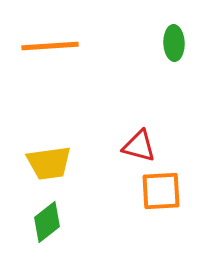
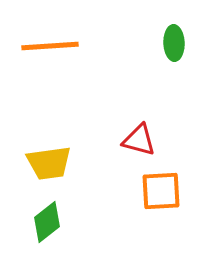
red triangle: moved 6 px up
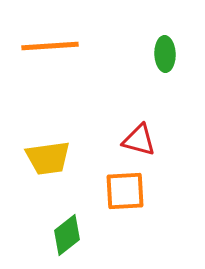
green ellipse: moved 9 px left, 11 px down
yellow trapezoid: moved 1 px left, 5 px up
orange square: moved 36 px left
green diamond: moved 20 px right, 13 px down
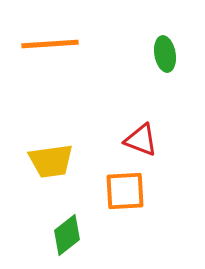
orange line: moved 2 px up
green ellipse: rotated 8 degrees counterclockwise
red triangle: moved 2 px right; rotated 6 degrees clockwise
yellow trapezoid: moved 3 px right, 3 px down
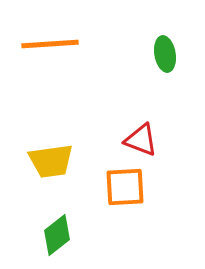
orange square: moved 4 px up
green diamond: moved 10 px left
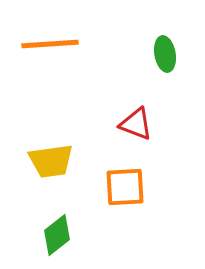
red triangle: moved 5 px left, 16 px up
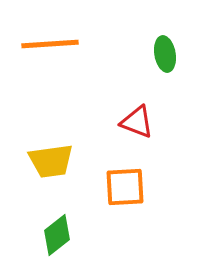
red triangle: moved 1 px right, 2 px up
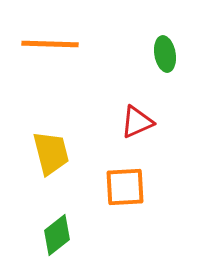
orange line: rotated 6 degrees clockwise
red triangle: rotated 45 degrees counterclockwise
yellow trapezoid: moved 8 px up; rotated 96 degrees counterclockwise
